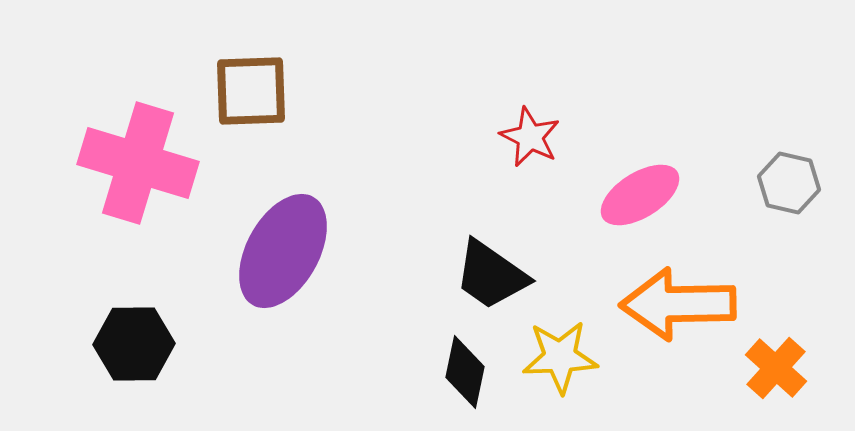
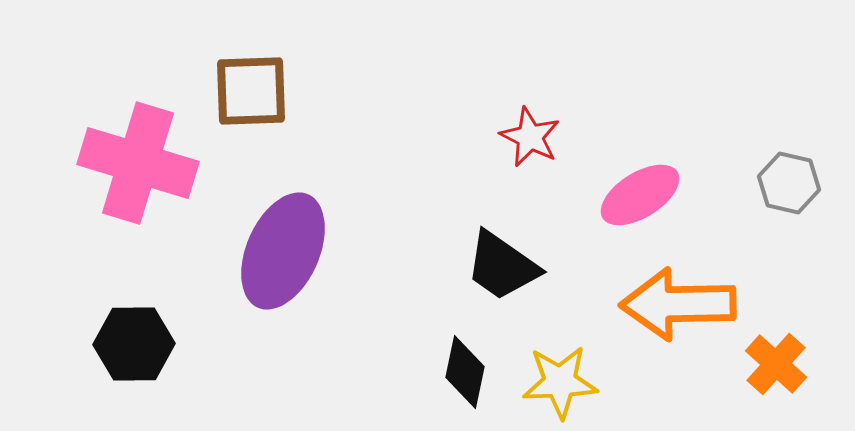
purple ellipse: rotated 5 degrees counterclockwise
black trapezoid: moved 11 px right, 9 px up
yellow star: moved 25 px down
orange cross: moved 4 px up
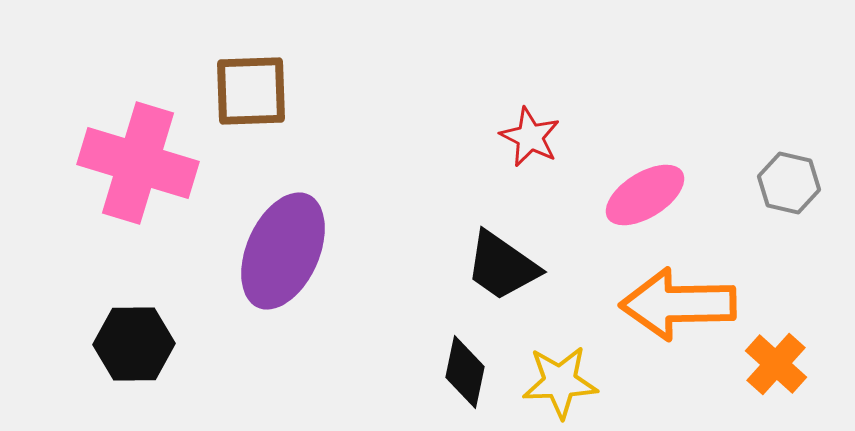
pink ellipse: moved 5 px right
